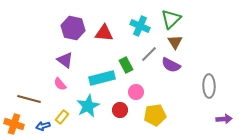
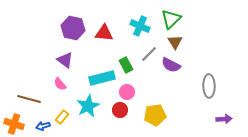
pink circle: moved 9 px left
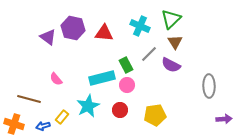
purple triangle: moved 17 px left, 23 px up
pink semicircle: moved 4 px left, 5 px up
pink circle: moved 7 px up
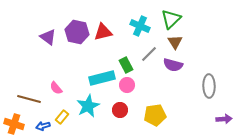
purple hexagon: moved 4 px right, 4 px down
red triangle: moved 1 px left, 1 px up; rotated 18 degrees counterclockwise
purple semicircle: moved 2 px right; rotated 12 degrees counterclockwise
pink semicircle: moved 9 px down
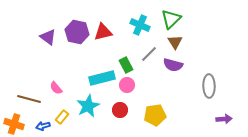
cyan cross: moved 1 px up
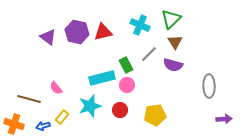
cyan star: moved 2 px right; rotated 10 degrees clockwise
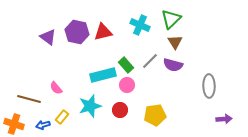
gray line: moved 1 px right, 7 px down
green rectangle: rotated 14 degrees counterclockwise
cyan rectangle: moved 1 px right, 3 px up
blue arrow: moved 1 px up
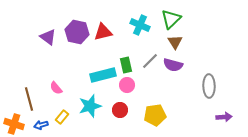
green rectangle: rotated 28 degrees clockwise
brown line: rotated 60 degrees clockwise
purple arrow: moved 2 px up
blue arrow: moved 2 px left
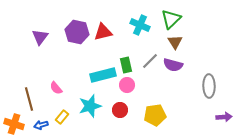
purple triangle: moved 8 px left; rotated 30 degrees clockwise
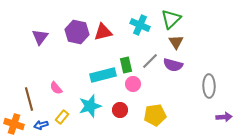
brown triangle: moved 1 px right
pink circle: moved 6 px right, 1 px up
